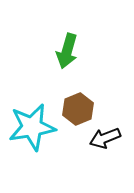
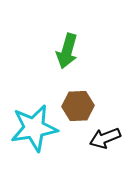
brown hexagon: moved 3 px up; rotated 20 degrees clockwise
cyan star: moved 2 px right, 1 px down
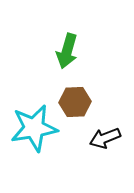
brown hexagon: moved 3 px left, 4 px up
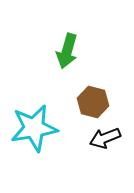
brown hexagon: moved 18 px right; rotated 16 degrees clockwise
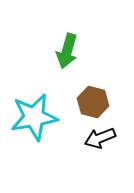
cyan star: moved 11 px up
black arrow: moved 5 px left
